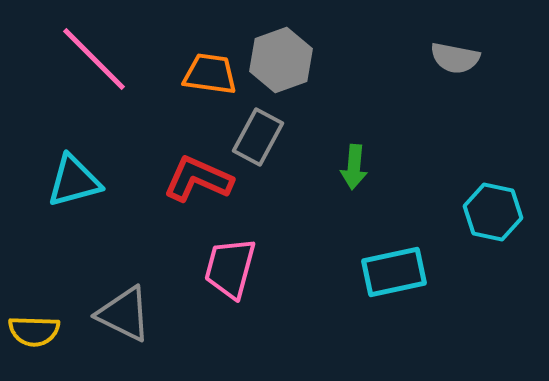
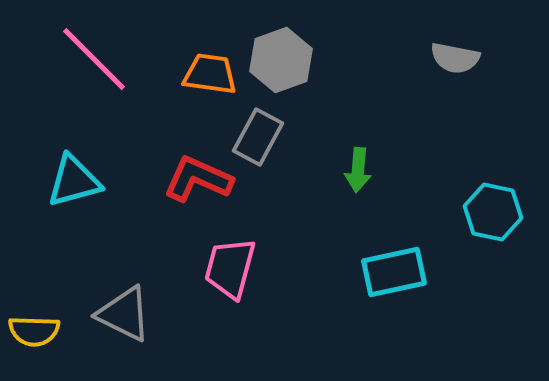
green arrow: moved 4 px right, 3 px down
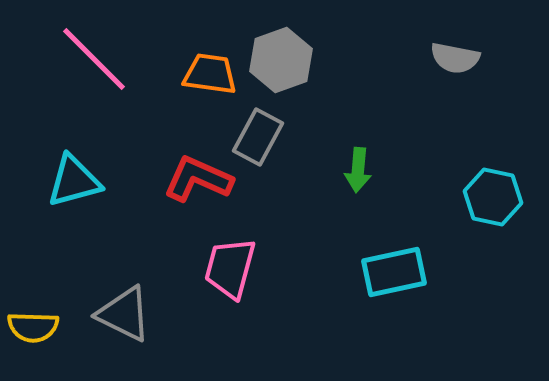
cyan hexagon: moved 15 px up
yellow semicircle: moved 1 px left, 4 px up
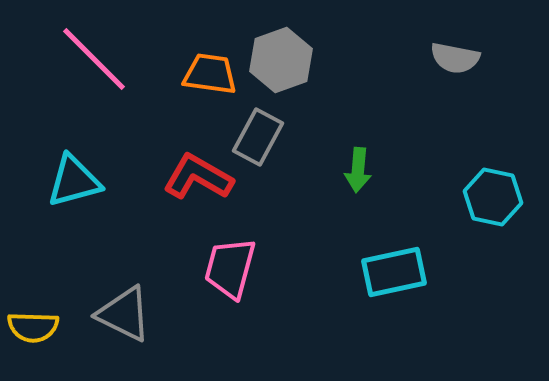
red L-shape: moved 2 px up; rotated 6 degrees clockwise
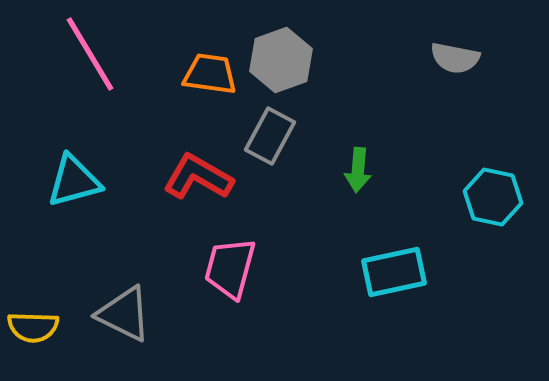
pink line: moved 4 px left, 5 px up; rotated 14 degrees clockwise
gray rectangle: moved 12 px right, 1 px up
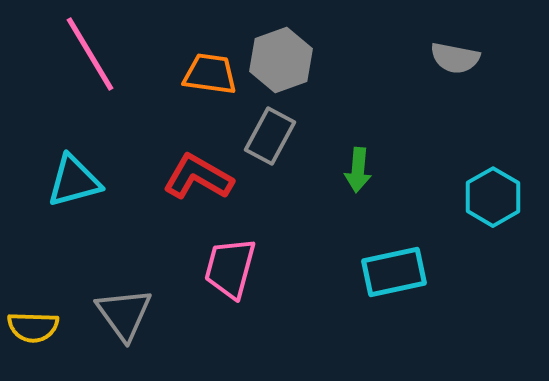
cyan hexagon: rotated 18 degrees clockwise
gray triangle: rotated 28 degrees clockwise
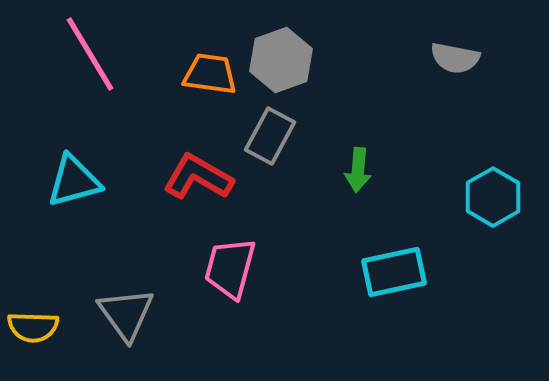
gray triangle: moved 2 px right
